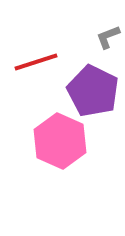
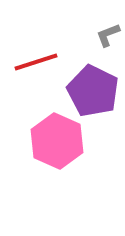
gray L-shape: moved 2 px up
pink hexagon: moved 3 px left
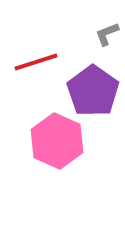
gray L-shape: moved 1 px left, 1 px up
purple pentagon: rotated 9 degrees clockwise
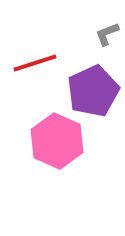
red line: moved 1 px left, 1 px down
purple pentagon: rotated 12 degrees clockwise
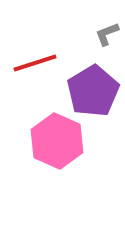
purple pentagon: rotated 6 degrees counterclockwise
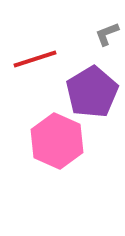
red line: moved 4 px up
purple pentagon: moved 1 px left, 1 px down
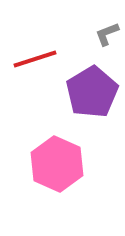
pink hexagon: moved 23 px down
